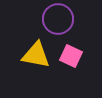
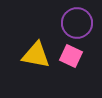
purple circle: moved 19 px right, 4 px down
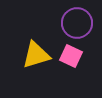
yellow triangle: rotated 28 degrees counterclockwise
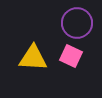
yellow triangle: moved 3 px left, 3 px down; rotated 20 degrees clockwise
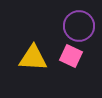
purple circle: moved 2 px right, 3 px down
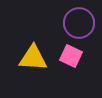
purple circle: moved 3 px up
